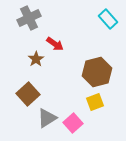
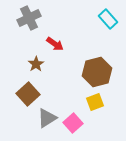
brown star: moved 5 px down
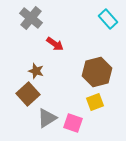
gray cross: moved 2 px right; rotated 25 degrees counterclockwise
brown star: moved 7 px down; rotated 21 degrees counterclockwise
pink square: rotated 30 degrees counterclockwise
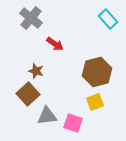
gray triangle: moved 2 px up; rotated 25 degrees clockwise
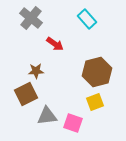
cyan rectangle: moved 21 px left
brown star: rotated 21 degrees counterclockwise
brown square: moved 2 px left; rotated 15 degrees clockwise
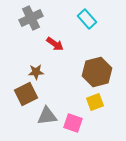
gray cross: rotated 25 degrees clockwise
brown star: moved 1 px down
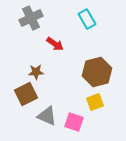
cyan rectangle: rotated 12 degrees clockwise
gray triangle: rotated 30 degrees clockwise
pink square: moved 1 px right, 1 px up
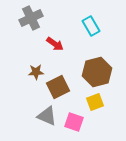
cyan rectangle: moved 4 px right, 7 px down
brown square: moved 32 px right, 7 px up
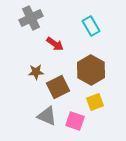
brown hexagon: moved 6 px left, 2 px up; rotated 16 degrees counterclockwise
pink square: moved 1 px right, 1 px up
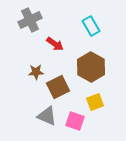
gray cross: moved 1 px left, 2 px down
brown hexagon: moved 3 px up
